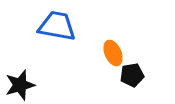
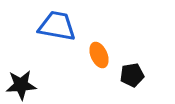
orange ellipse: moved 14 px left, 2 px down
black star: moved 1 px right; rotated 12 degrees clockwise
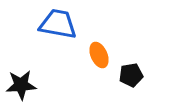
blue trapezoid: moved 1 px right, 2 px up
black pentagon: moved 1 px left
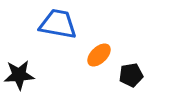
orange ellipse: rotated 70 degrees clockwise
black star: moved 2 px left, 10 px up
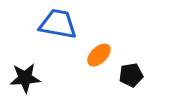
black star: moved 6 px right, 3 px down
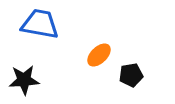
blue trapezoid: moved 18 px left
black star: moved 1 px left, 2 px down
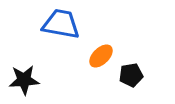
blue trapezoid: moved 21 px right
orange ellipse: moved 2 px right, 1 px down
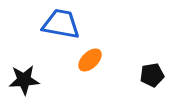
orange ellipse: moved 11 px left, 4 px down
black pentagon: moved 21 px right
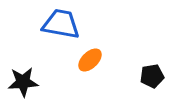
black pentagon: moved 1 px down
black star: moved 1 px left, 2 px down
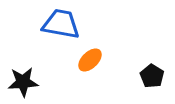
black pentagon: rotated 30 degrees counterclockwise
